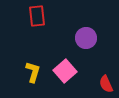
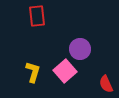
purple circle: moved 6 px left, 11 px down
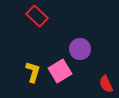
red rectangle: rotated 40 degrees counterclockwise
pink square: moved 5 px left; rotated 10 degrees clockwise
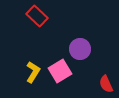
yellow L-shape: rotated 15 degrees clockwise
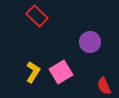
purple circle: moved 10 px right, 7 px up
pink square: moved 1 px right, 1 px down
red semicircle: moved 2 px left, 2 px down
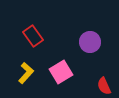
red rectangle: moved 4 px left, 20 px down; rotated 10 degrees clockwise
yellow L-shape: moved 7 px left, 1 px down; rotated 10 degrees clockwise
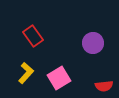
purple circle: moved 3 px right, 1 px down
pink square: moved 2 px left, 6 px down
red semicircle: rotated 72 degrees counterclockwise
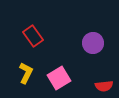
yellow L-shape: rotated 15 degrees counterclockwise
